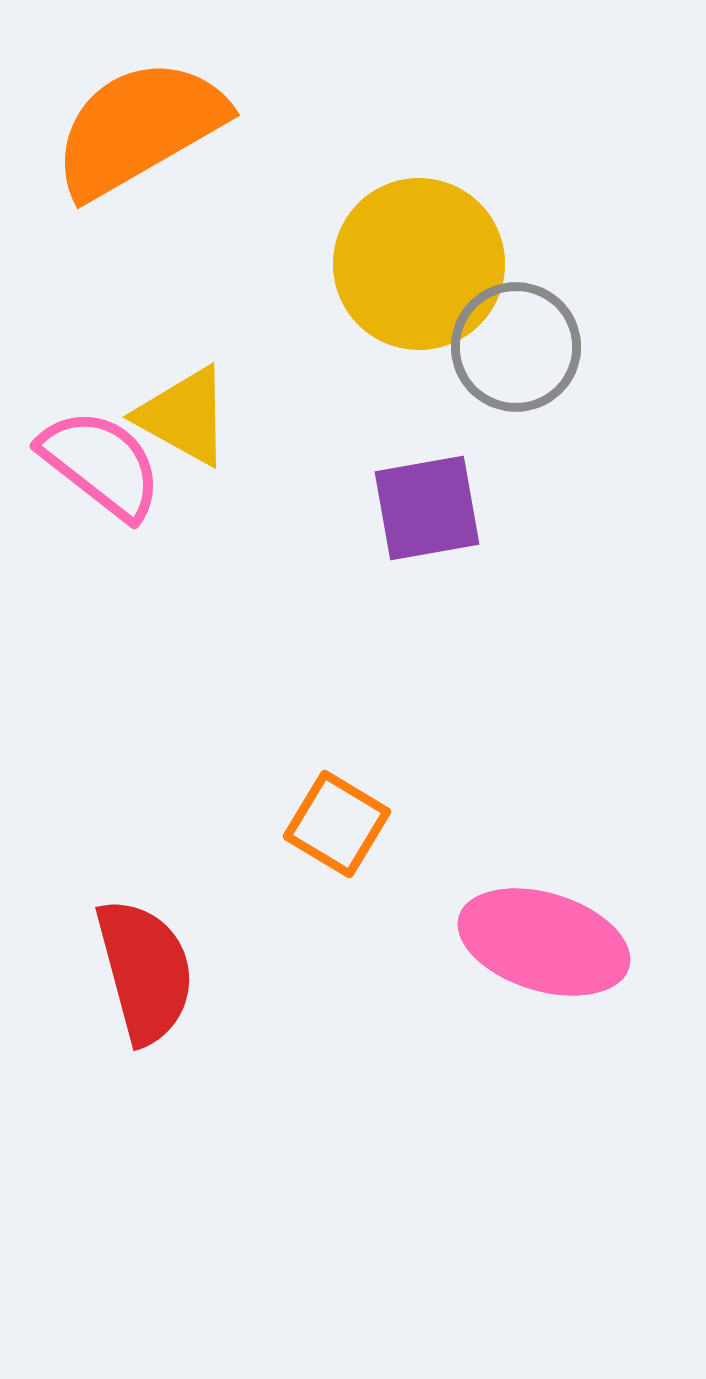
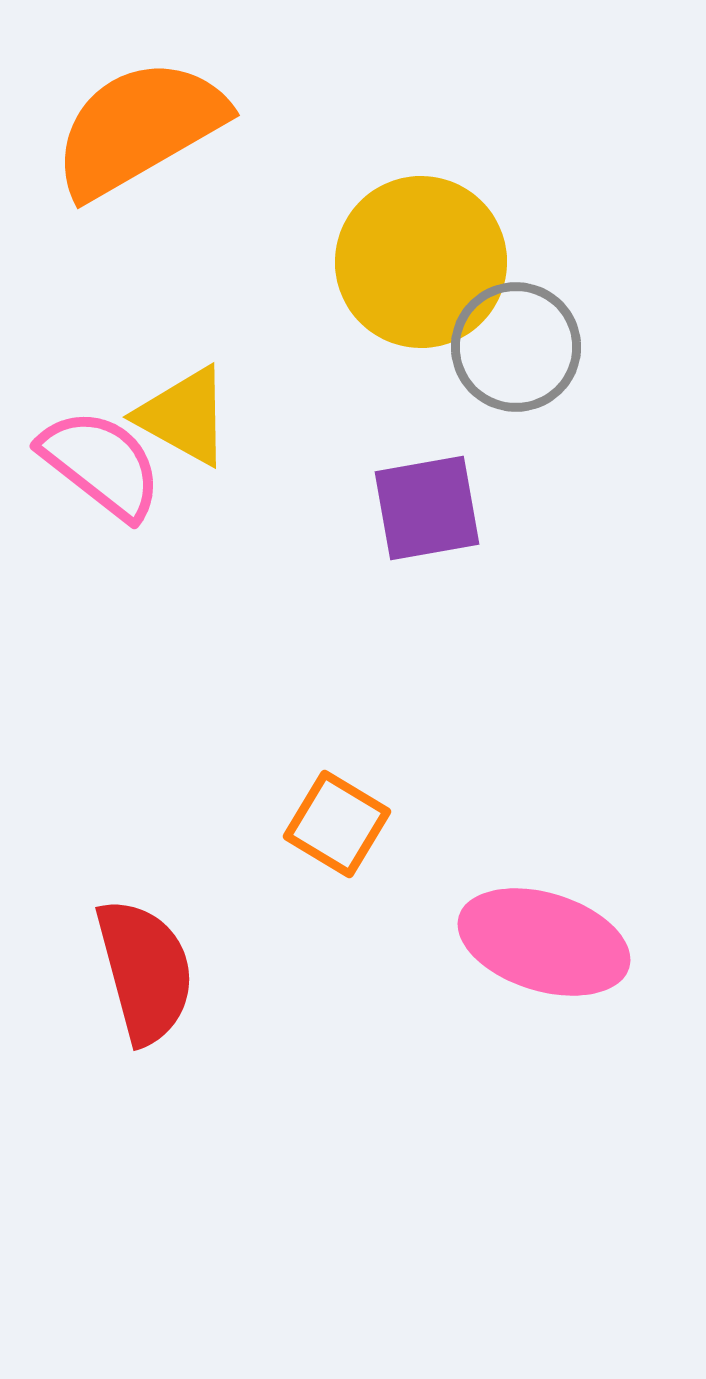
yellow circle: moved 2 px right, 2 px up
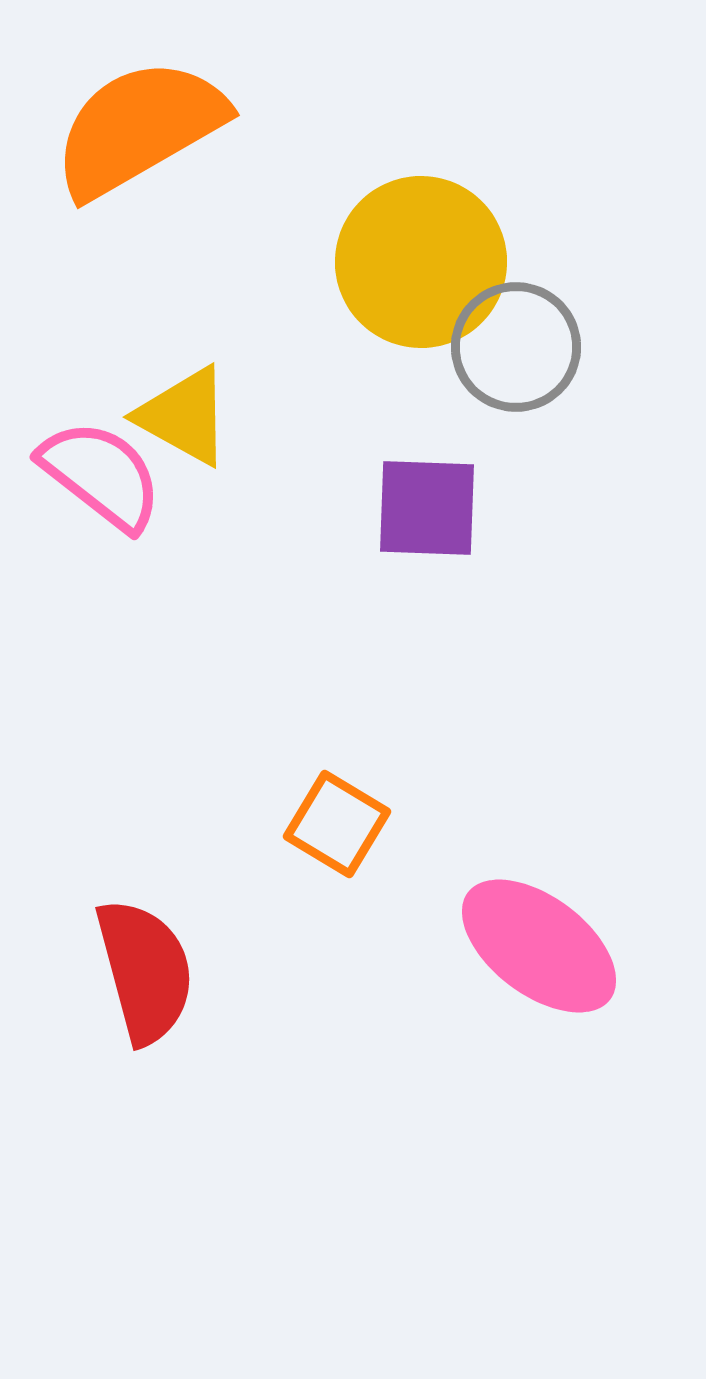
pink semicircle: moved 11 px down
purple square: rotated 12 degrees clockwise
pink ellipse: moved 5 px left, 4 px down; rotated 20 degrees clockwise
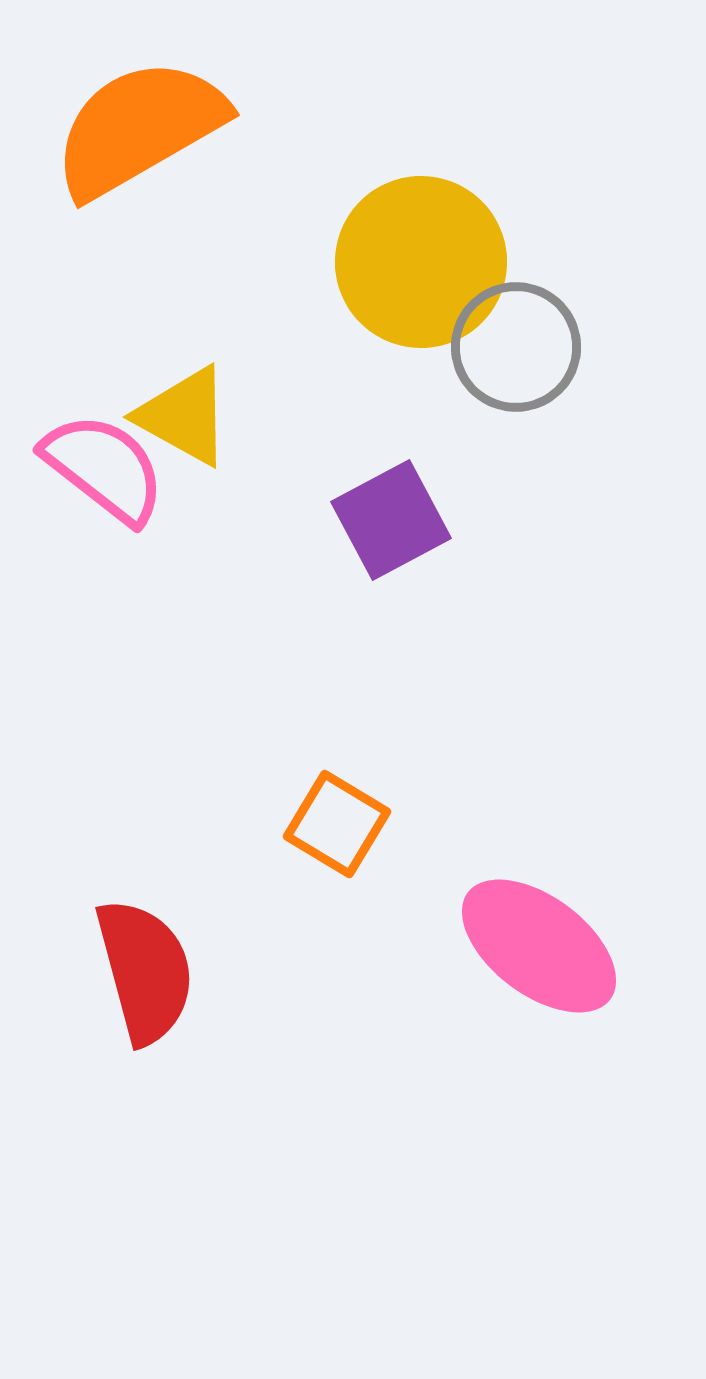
pink semicircle: moved 3 px right, 7 px up
purple square: moved 36 px left, 12 px down; rotated 30 degrees counterclockwise
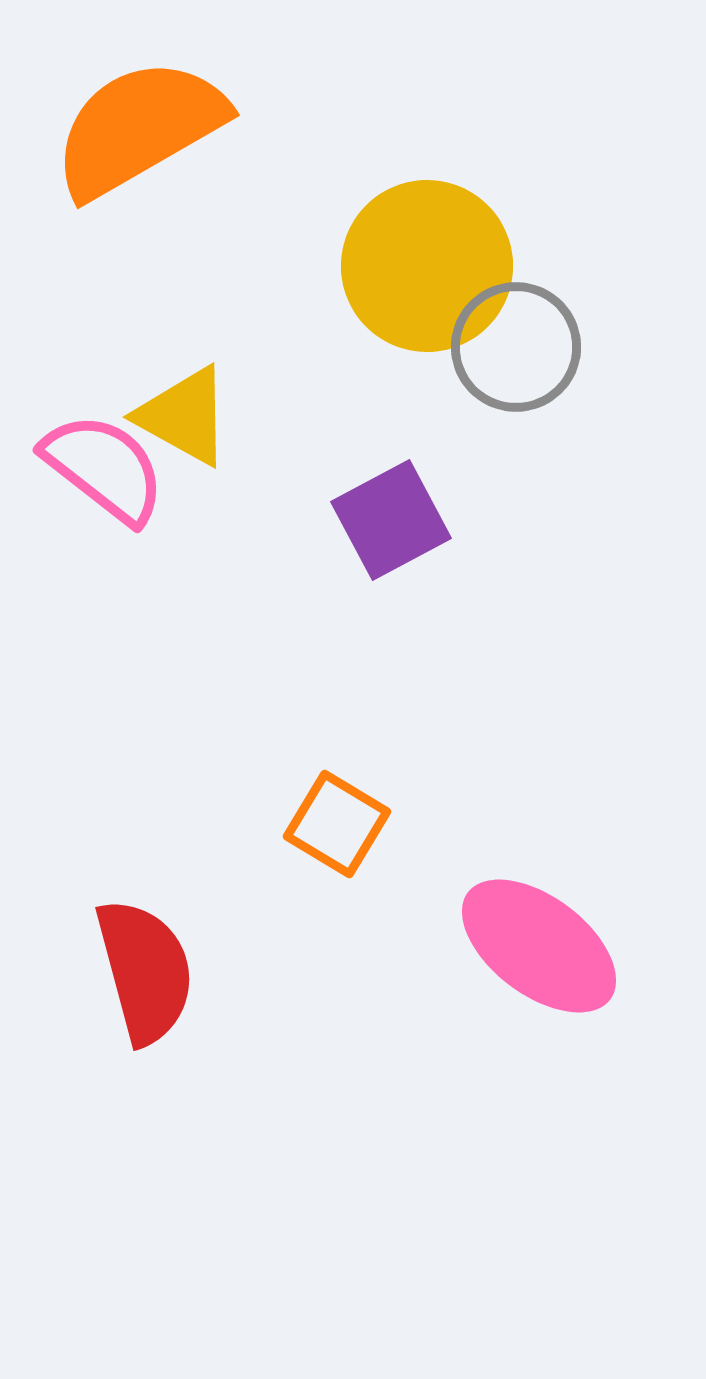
yellow circle: moved 6 px right, 4 px down
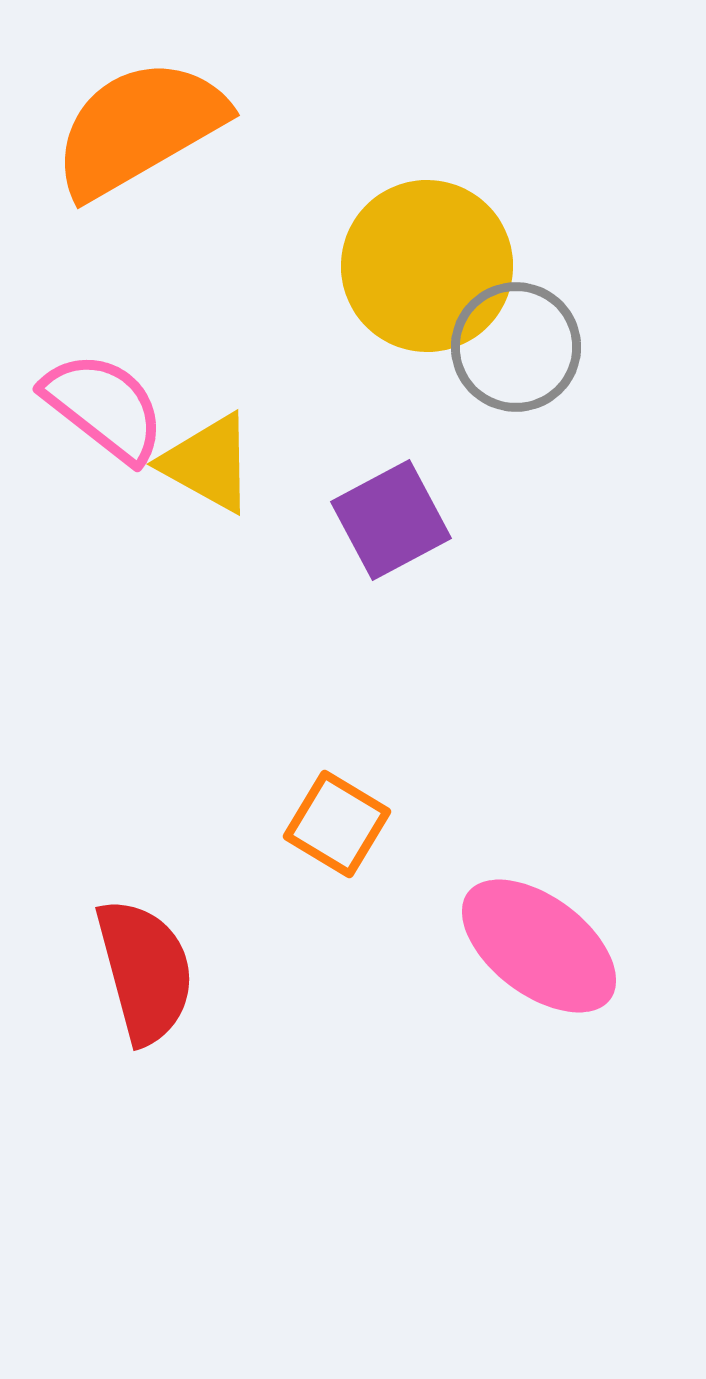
yellow triangle: moved 24 px right, 47 px down
pink semicircle: moved 61 px up
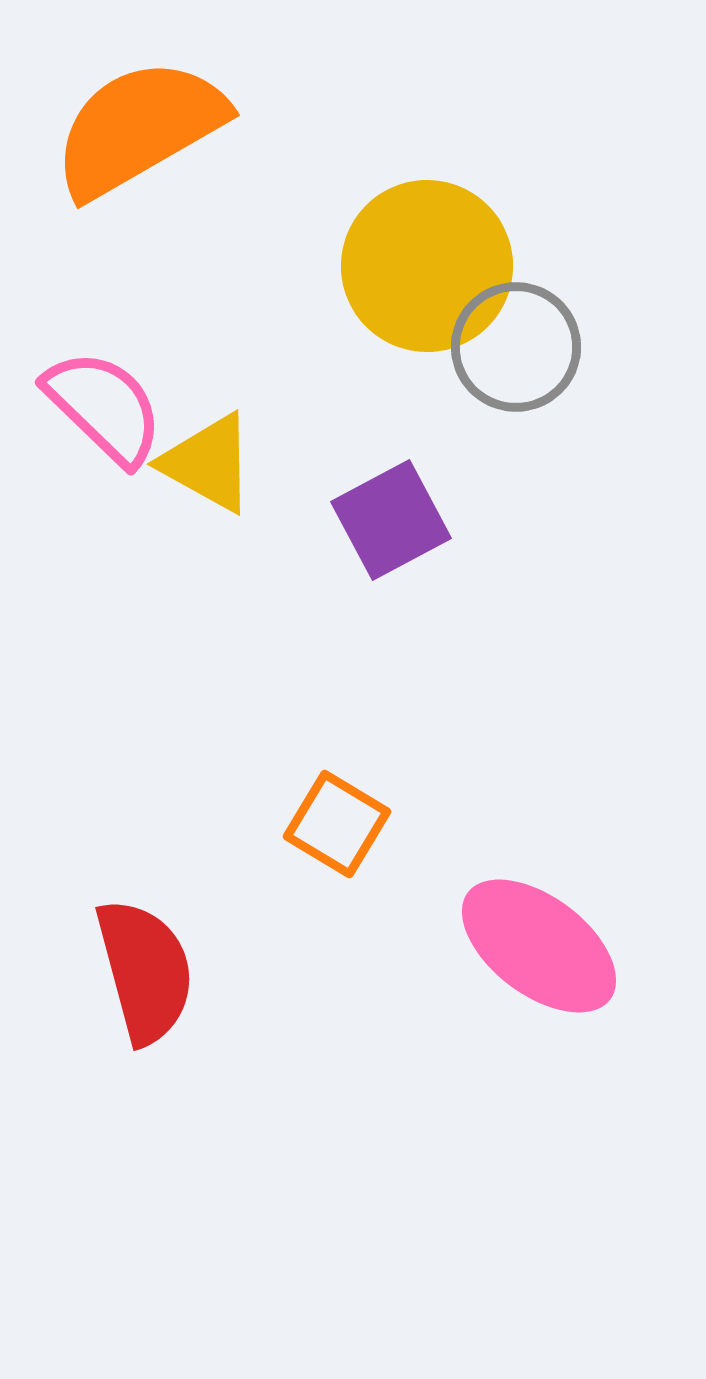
pink semicircle: rotated 6 degrees clockwise
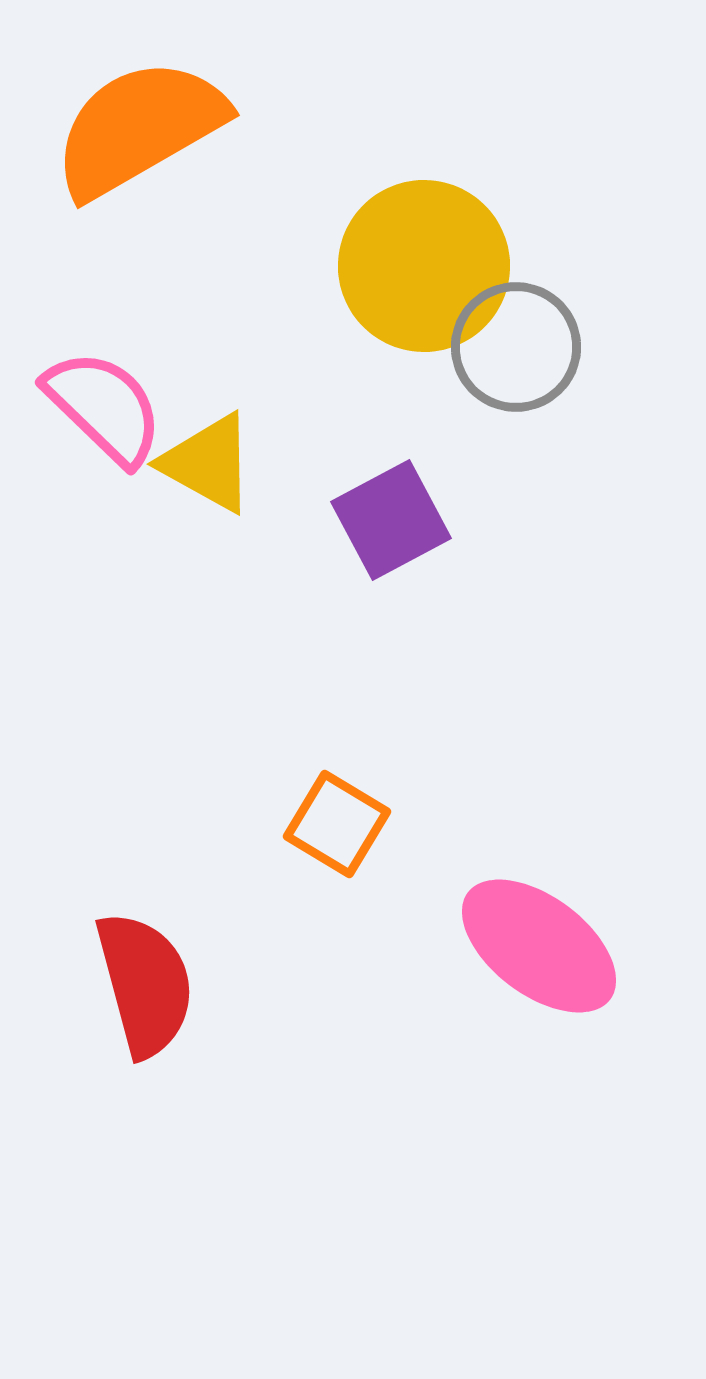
yellow circle: moved 3 px left
red semicircle: moved 13 px down
